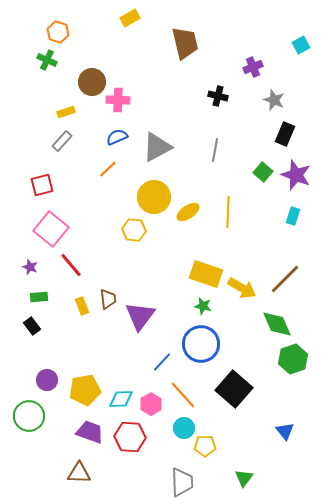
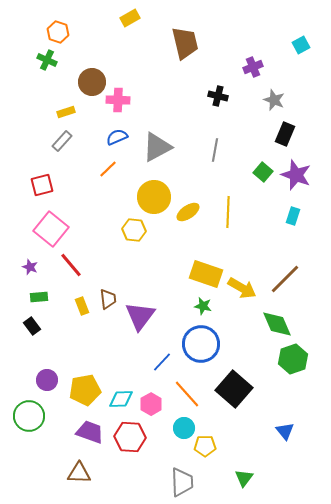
orange line at (183, 395): moved 4 px right, 1 px up
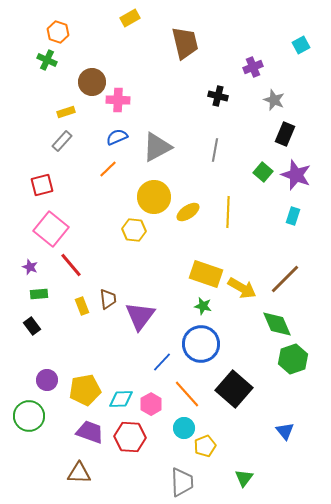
green rectangle at (39, 297): moved 3 px up
yellow pentagon at (205, 446): rotated 20 degrees counterclockwise
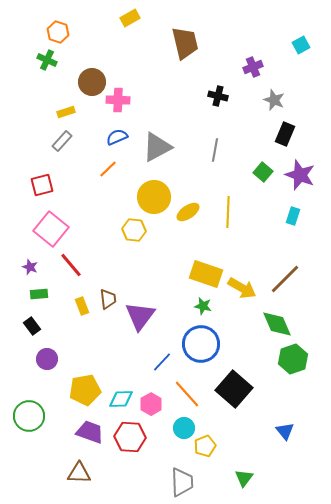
purple star at (296, 175): moved 4 px right
purple circle at (47, 380): moved 21 px up
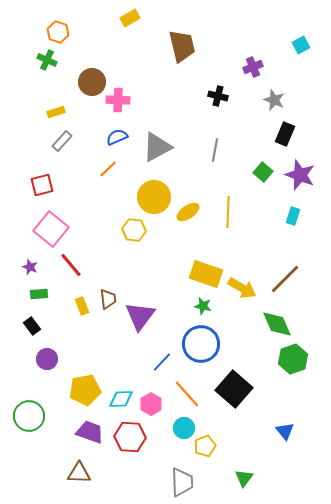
brown trapezoid at (185, 43): moved 3 px left, 3 px down
yellow rectangle at (66, 112): moved 10 px left
